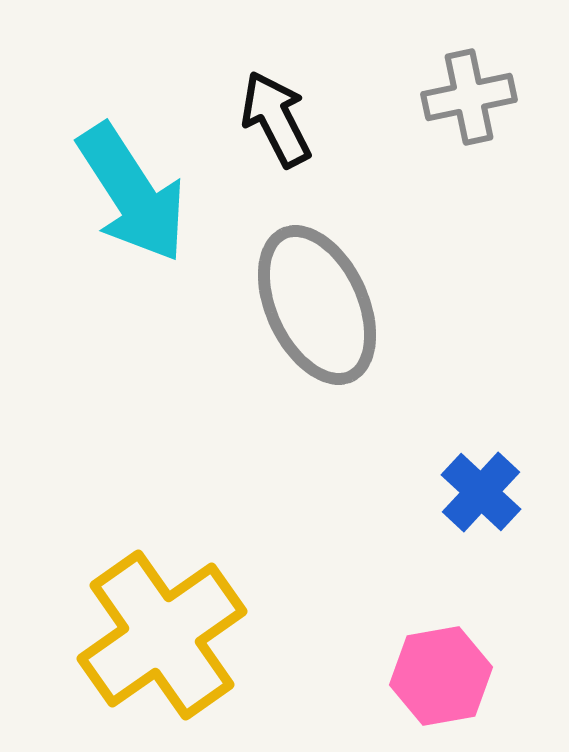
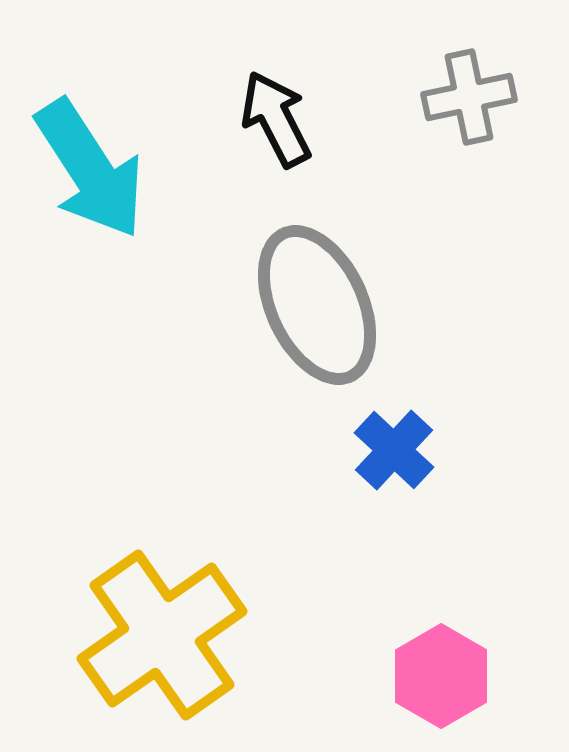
cyan arrow: moved 42 px left, 24 px up
blue cross: moved 87 px left, 42 px up
pink hexagon: rotated 20 degrees counterclockwise
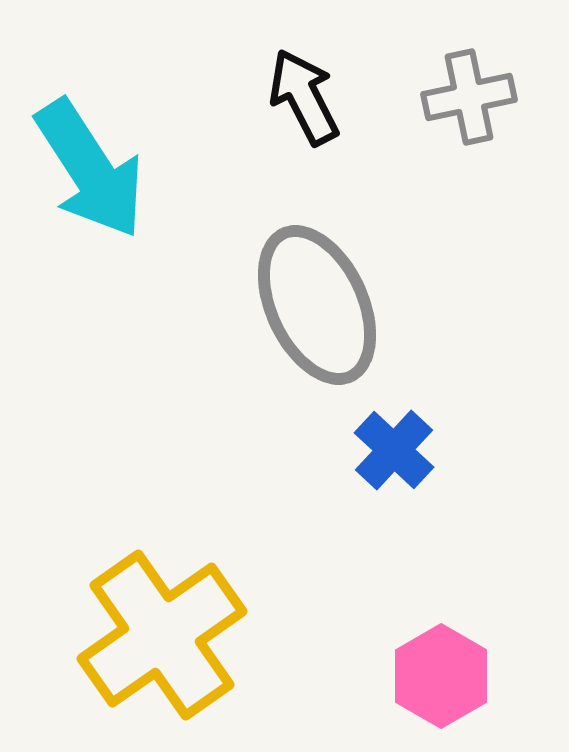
black arrow: moved 28 px right, 22 px up
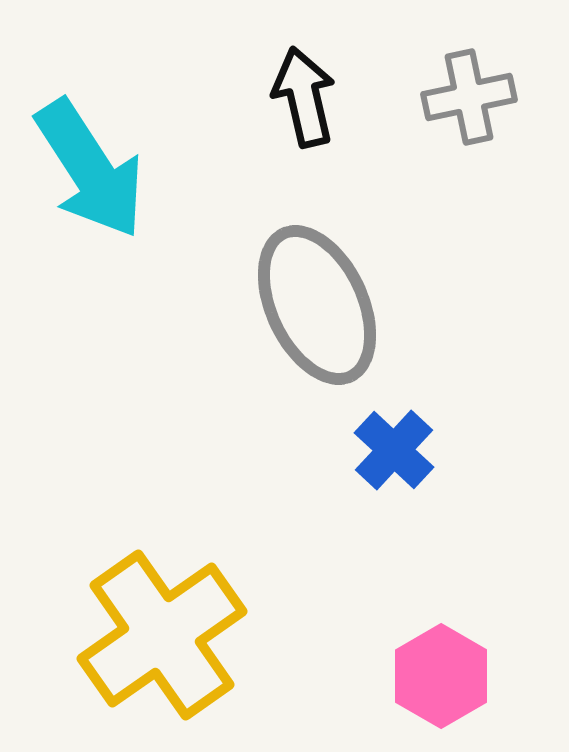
black arrow: rotated 14 degrees clockwise
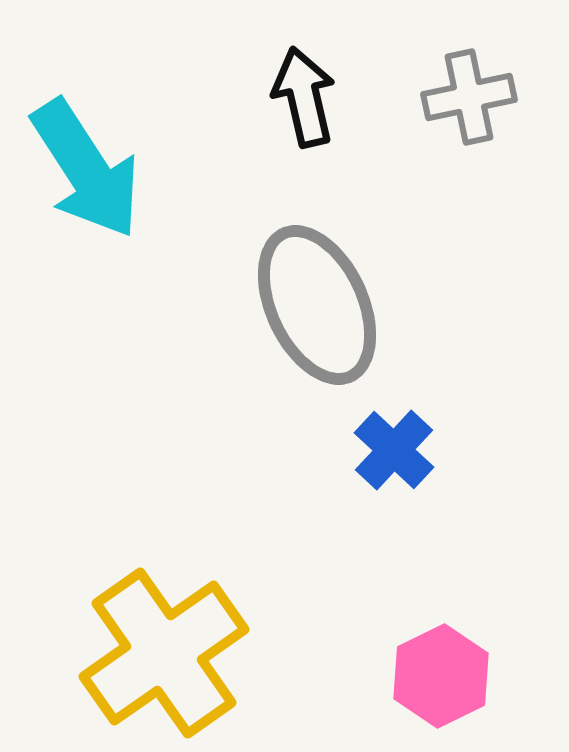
cyan arrow: moved 4 px left
yellow cross: moved 2 px right, 18 px down
pink hexagon: rotated 4 degrees clockwise
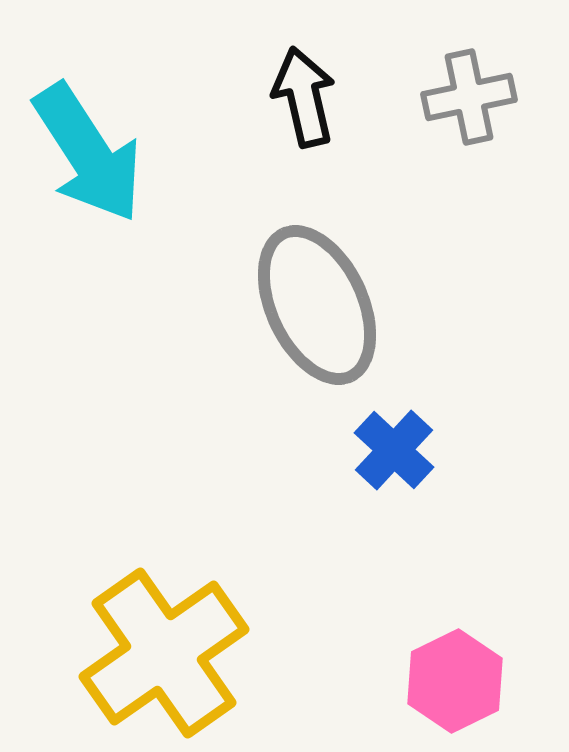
cyan arrow: moved 2 px right, 16 px up
pink hexagon: moved 14 px right, 5 px down
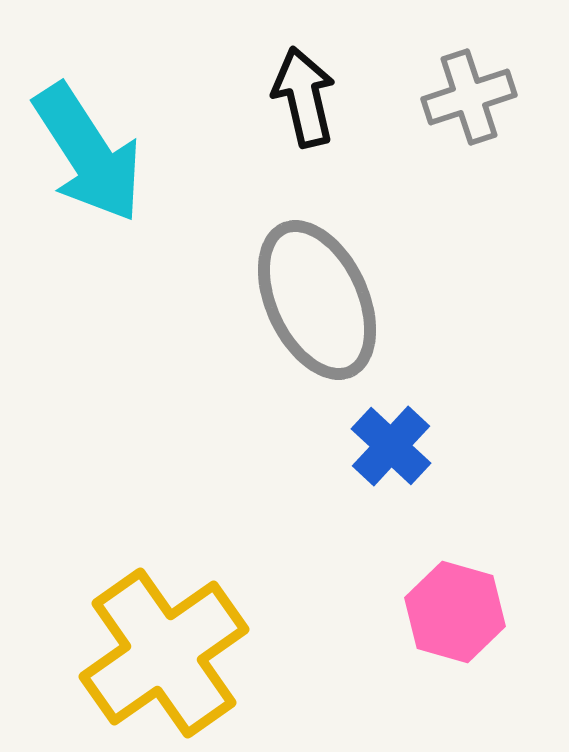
gray cross: rotated 6 degrees counterclockwise
gray ellipse: moved 5 px up
blue cross: moved 3 px left, 4 px up
pink hexagon: moved 69 px up; rotated 18 degrees counterclockwise
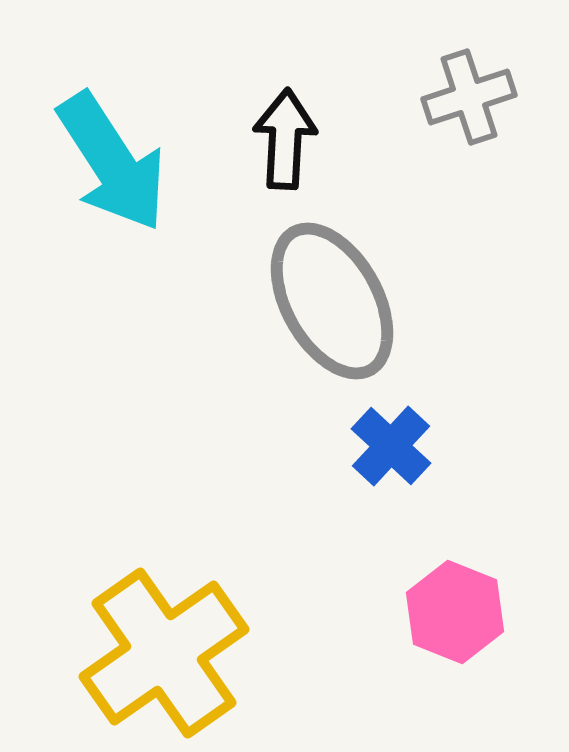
black arrow: moved 19 px left, 42 px down; rotated 16 degrees clockwise
cyan arrow: moved 24 px right, 9 px down
gray ellipse: moved 15 px right, 1 px down; rotated 4 degrees counterclockwise
pink hexagon: rotated 6 degrees clockwise
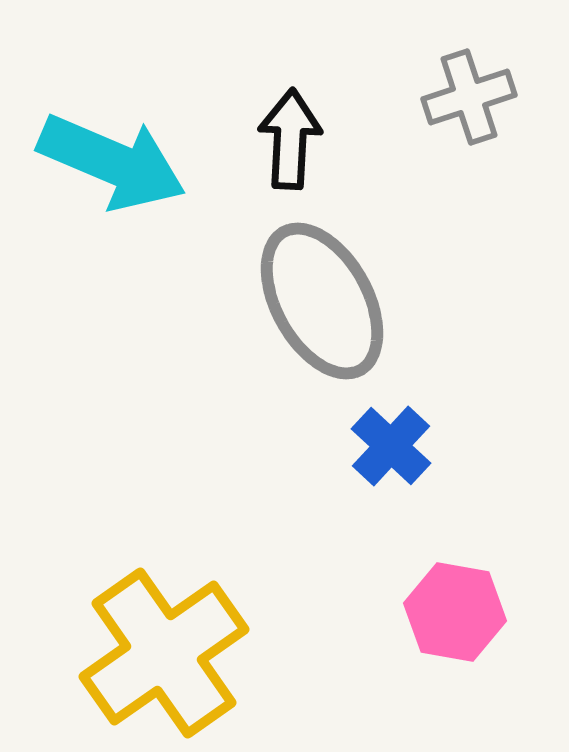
black arrow: moved 5 px right
cyan arrow: rotated 34 degrees counterclockwise
gray ellipse: moved 10 px left
pink hexagon: rotated 12 degrees counterclockwise
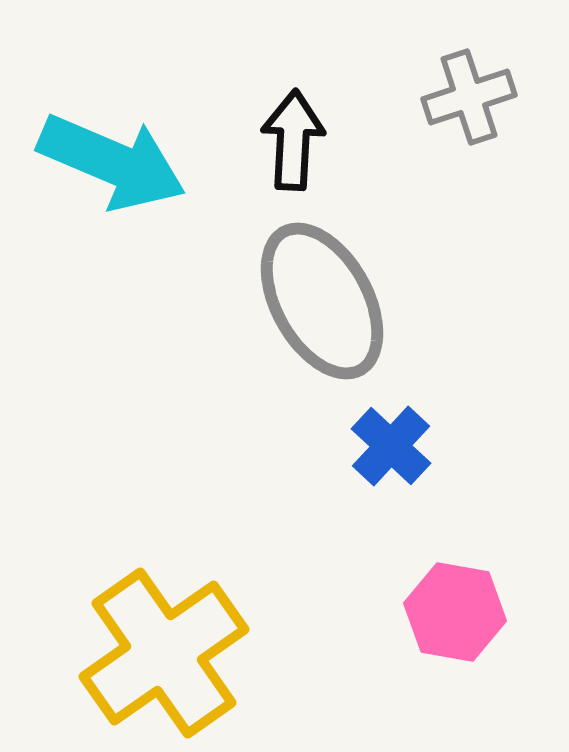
black arrow: moved 3 px right, 1 px down
